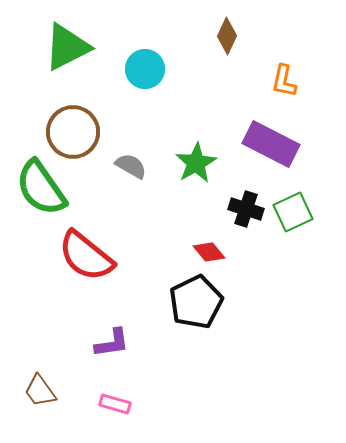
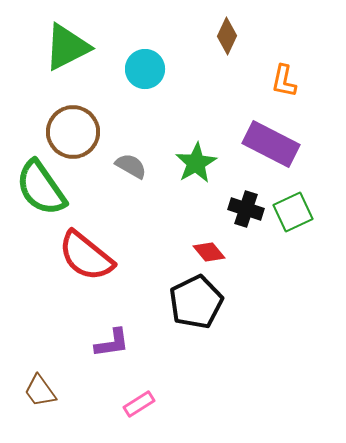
pink rectangle: moved 24 px right; rotated 48 degrees counterclockwise
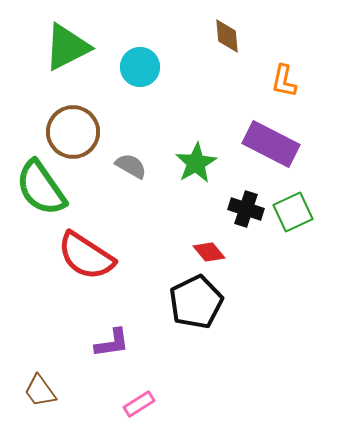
brown diamond: rotated 30 degrees counterclockwise
cyan circle: moved 5 px left, 2 px up
red semicircle: rotated 6 degrees counterclockwise
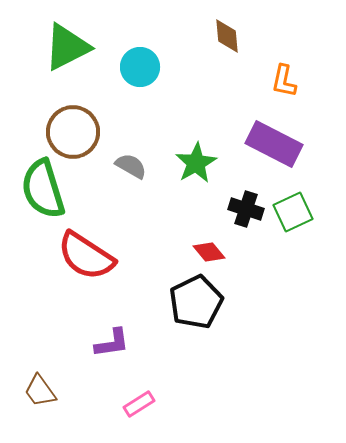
purple rectangle: moved 3 px right
green semicircle: moved 2 px right, 1 px down; rotated 18 degrees clockwise
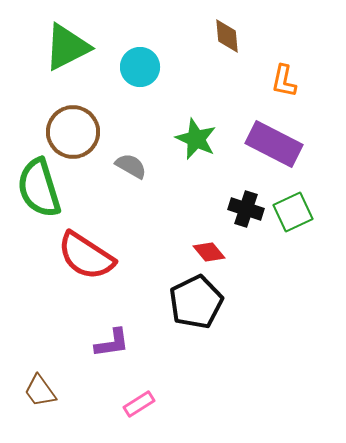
green star: moved 24 px up; rotated 18 degrees counterclockwise
green semicircle: moved 4 px left, 1 px up
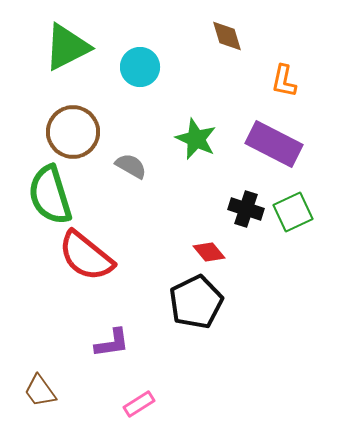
brown diamond: rotated 12 degrees counterclockwise
green semicircle: moved 11 px right, 7 px down
red semicircle: rotated 6 degrees clockwise
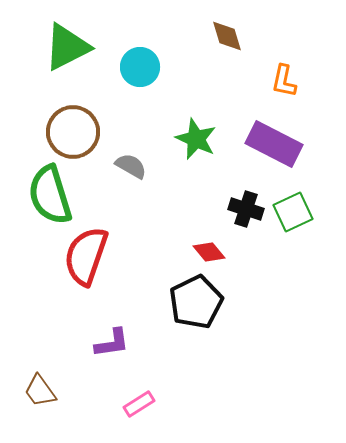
red semicircle: rotated 70 degrees clockwise
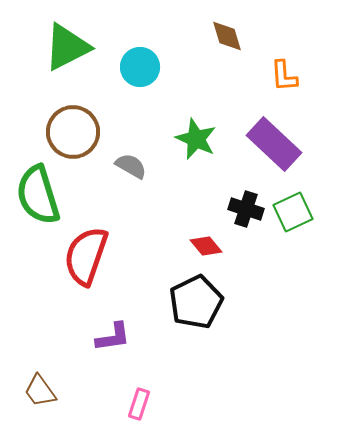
orange L-shape: moved 5 px up; rotated 16 degrees counterclockwise
purple rectangle: rotated 16 degrees clockwise
green semicircle: moved 12 px left
red diamond: moved 3 px left, 6 px up
purple L-shape: moved 1 px right, 6 px up
pink rectangle: rotated 40 degrees counterclockwise
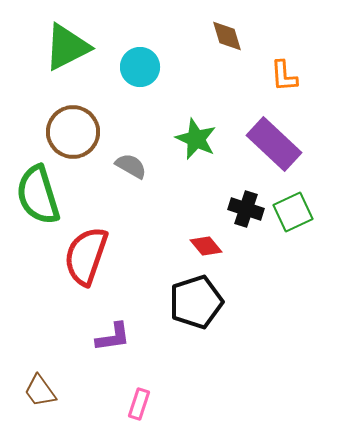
black pentagon: rotated 8 degrees clockwise
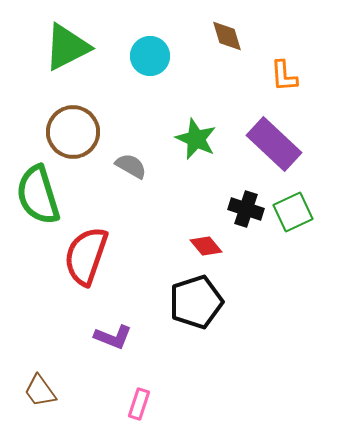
cyan circle: moved 10 px right, 11 px up
purple L-shape: rotated 30 degrees clockwise
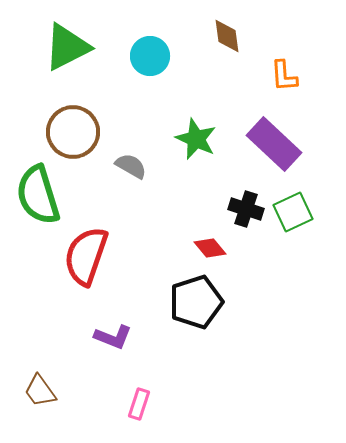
brown diamond: rotated 9 degrees clockwise
red diamond: moved 4 px right, 2 px down
